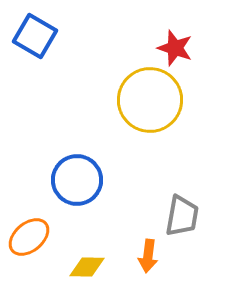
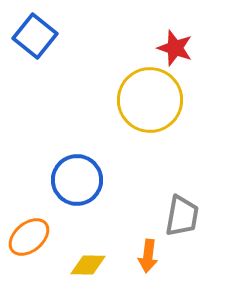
blue square: rotated 9 degrees clockwise
yellow diamond: moved 1 px right, 2 px up
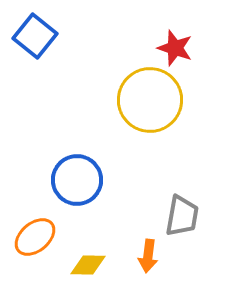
orange ellipse: moved 6 px right
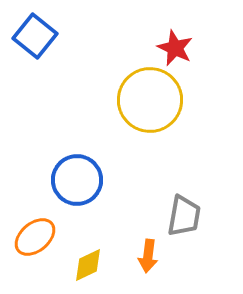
red star: rotated 6 degrees clockwise
gray trapezoid: moved 2 px right
yellow diamond: rotated 27 degrees counterclockwise
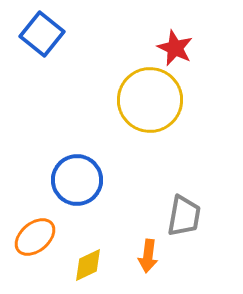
blue square: moved 7 px right, 2 px up
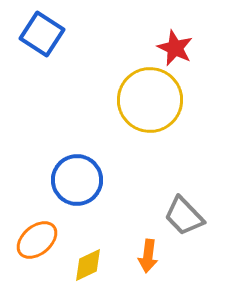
blue square: rotated 6 degrees counterclockwise
gray trapezoid: rotated 126 degrees clockwise
orange ellipse: moved 2 px right, 3 px down
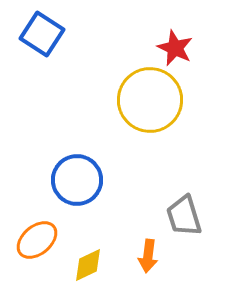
gray trapezoid: rotated 27 degrees clockwise
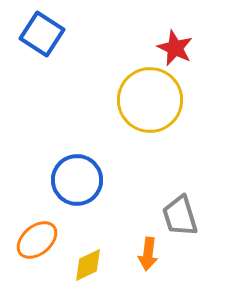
gray trapezoid: moved 4 px left
orange arrow: moved 2 px up
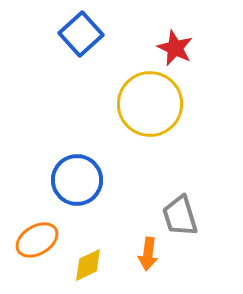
blue square: moved 39 px right; rotated 15 degrees clockwise
yellow circle: moved 4 px down
orange ellipse: rotated 9 degrees clockwise
